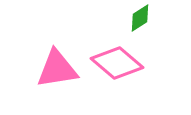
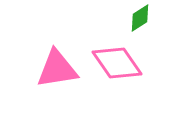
pink diamond: rotated 15 degrees clockwise
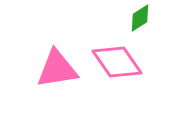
pink diamond: moved 1 px up
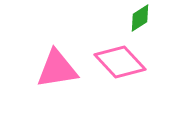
pink diamond: moved 3 px right; rotated 9 degrees counterclockwise
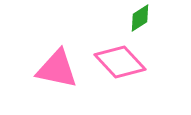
pink triangle: rotated 21 degrees clockwise
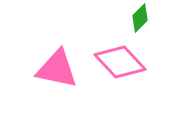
green diamond: rotated 12 degrees counterclockwise
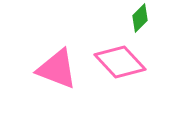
pink triangle: rotated 9 degrees clockwise
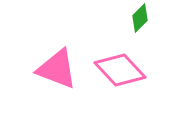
pink diamond: moved 8 px down
